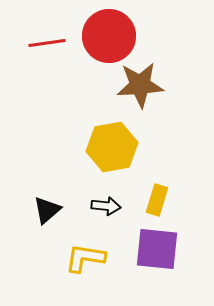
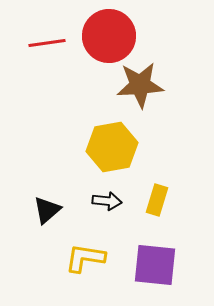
black arrow: moved 1 px right, 5 px up
purple square: moved 2 px left, 16 px down
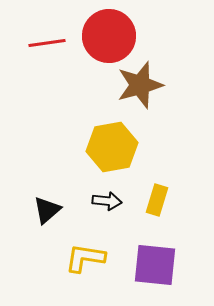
brown star: rotated 12 degrees counterclockwise
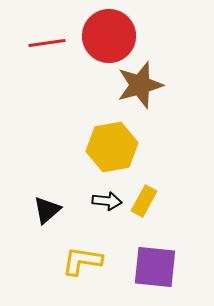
yellow rectangle: moved 13 px left, 1 px down; rotated 12 degrees clockwise
yellow L-shape: moved 3 px left, 3 px down
purple square: moved 2 px down
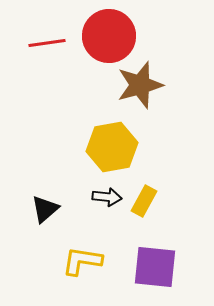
black arrow: moved 4 px up
black triangle: moved 2 px left, 1 px up
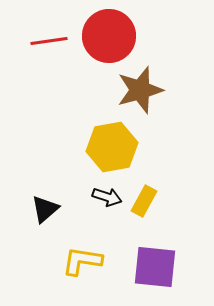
red line: moved 2 px right, 2 px up
brown star: moved 5 px down
black arrow: rotated 12 degrees clockwise
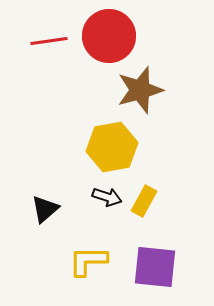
yellow L-shape: moved 6 px right; rotated 9 degrees counterclockwise
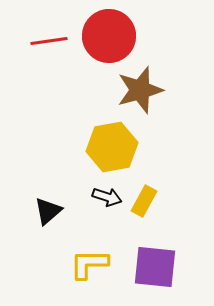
black triangle: moved 3 px right, 2 px down
yellow L-shape: moved 1 px right, 3 px down
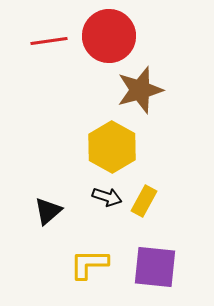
yellow hexagon: rotated 21 degrees counterclockwise
